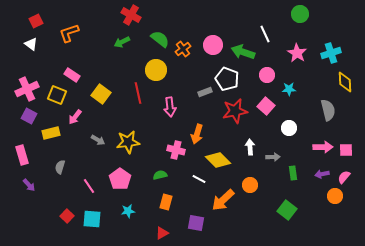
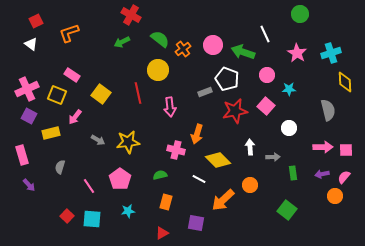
yellow circle at (156, 70): moved 2 px right
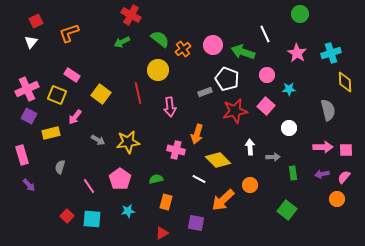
white triangle at (31, 44): moved 2 px up; rotated 32 degrees clockwise
green semicircle at (160, 175): moved 4 px left, 4 px down
orange circle at (335, 196): moved 2 px right, 3 px down
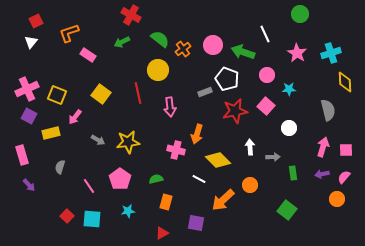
pink rectangle at (72, 75): moved 16 px right, 20 px up
pink arrow at (323, 147): rotated 72 degrees counterclockwise
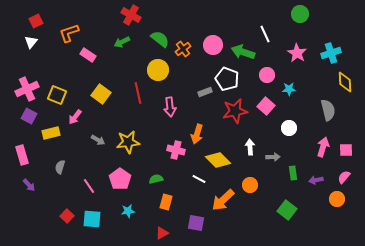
purple arrow at (322, 174): moved 6 px left, 6 px down
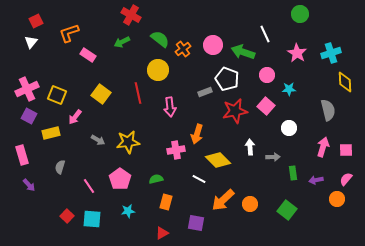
pink cross at (176, 150): rotated 24 degrees counterclockwise
pink semicircle at (344, 177): moved 2 px right, 2 px down
orange circle at (250, 185): moved 19 px down
